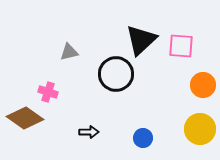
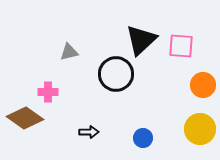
pink cross: rotated 18 degrees counterclockwise
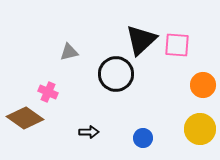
pink square: moved 4 px left, 1 px up
pink cross: rotated 24 degrees clockwise
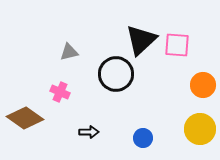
pink cross: moved 12 px right
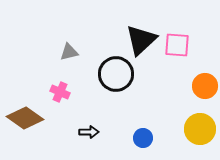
orange circle: moved 2 px right, 1 px down
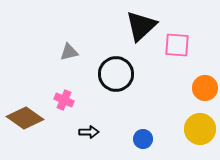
black triangle: moved 14 px up
orange circle: moved 2 px down
pink cross: moved 4 px right, 8 px down
blue circle: moved 1 px down
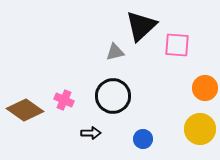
gray triangle: moved 46 px right
black circle: moved 3 px left, 22 px down
brown diamond: moved 8 px up
black arrow: moved 2 px right, 1 px down
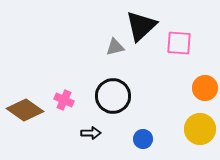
pink square: moved 2 px right, 2 px up
gray triangle: moved 5 px up
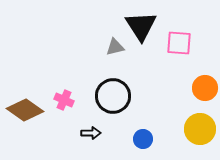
black triangle: rotated 20 degrees counterclockwise
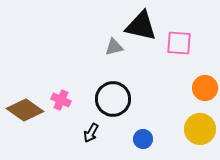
black triangle: rotated 44 degrees counterclockwise
gray triangle: moved 1 px left
black circle: moved 3 px down
pink cross: moved 3 px left
black arrow: rotated 120 degrees clockwise
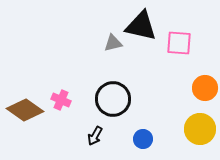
gray triangle: moved 1 px left, 4 px up
black arrow: moved 4 px right, 3 px down
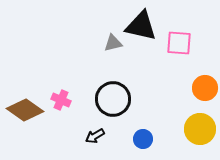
black arrow: rotated 30 degrees clockwise
